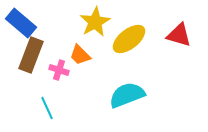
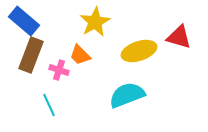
blue rectangle: moved 3 px right, 2 px up
red triangle: moved 2 px down
yellow ellipse: moved 10 px right, 12 px down; rotated 20 degrees clockwise
cyan line: moved 2 px right, 3 px up
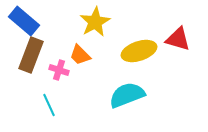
red triangle: moved 1 px left, 2 px down
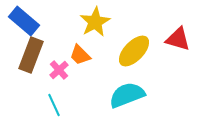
yellow ellipse: moved 5 px left; rotated 28 degrees counterclockwise
pink cross: rotated 30 degrees clockwise
cyan line: moved 5 px right
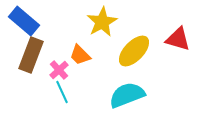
yellow star: moved 7 px right
cyan line: moved 8 px right, 13 px up
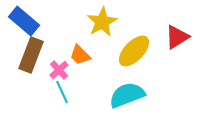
red triangle: moved 1 px left, 2 px up; rotated 48 degrees counterclockwise
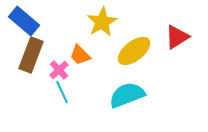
yellow ellipse: rotated 8 degrees clockwise
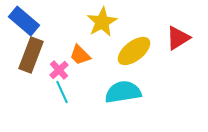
red triangle: moved 1 px right, 1 px down
cyan semicircle: moved 4 px left, 3 px up; rotated 12 degrees clockwise
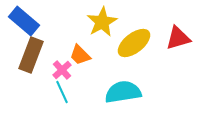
red triangle: rotated 16 degrees clockwise
yellow ellipse: moved 8 px up
pink cross: moved 3 px right
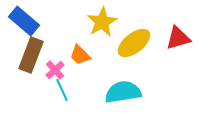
pink cross: moved 7 px left
cyan line: moved 2 px up
